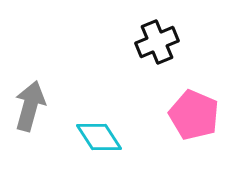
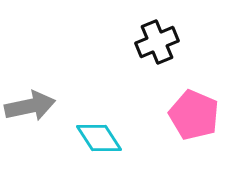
gray arrow: rotated 63 degrees clockwise
cyan diamond: moved 1 px down
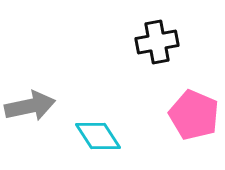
black cross: rotated 12 degrees clockwise
cyan diamond: moved 1 px left, 2 px up
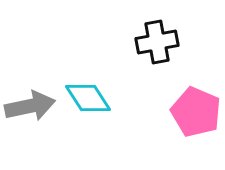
pink pentagon: moved 2 px right, 3 px up
cyan diamond: moved 10 px left, 38 px up
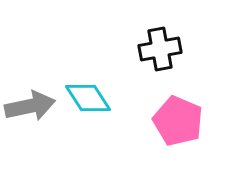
black cross: moved 3 px right, 7 px down
pink pentagon: moved 18 px left, 9 px down
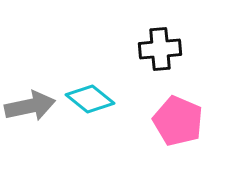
black cross: rotated 6 degrees clockwise
cyan diamond: moved 2 px right, 1 px down; rotated 18 degrees counterclockwise
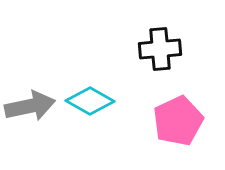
cyan diamond: moved 2 px down; rotated 9 degrees counterclockwise
pink pentagon: rotated 24 degrees clockwise
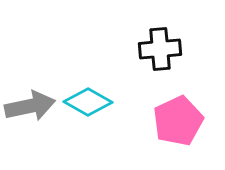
cyan diamond: moved 2 px left, 1 px down
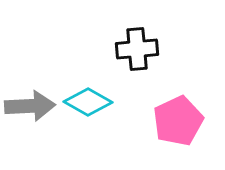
black cross: moved 23 px left
gray arrow: rotated 9 degrees clockwise
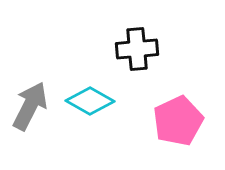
cyan diamond: moved 2 px right, 1 px up
gray arrow: rotated 60 degrees counterclockwise
